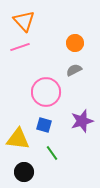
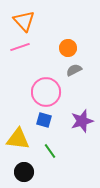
orange circle: moved 7 px left, 5 px down
blue square: moved 5 px up
green line: moved 2 px left, 2 px up
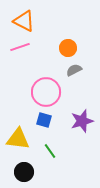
orange triangle: rotated 20 degrees counterclockwise
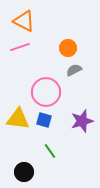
yellow triangle: moved 20 px up
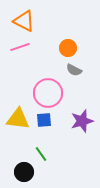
gray semicircle: rotated 126 degrees counterclockwise
pink circle: moved 2 px right, 1 px down
blue square: rotated 21 degrees counterclockwise
green line: moved 9 px left, 3 px down
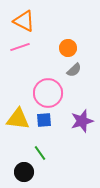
gray semicircle: rotated 70 degrees counterclockwise
green line: moved 1 px left, 1 px up
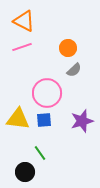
pink line: moved 2 px right
pink circle: moved 1 px left
black circle: moved 1 px right
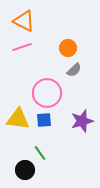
black circle: moved 2 px up
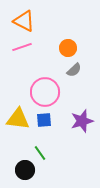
pink circle: moved 2 px left, 1 px up
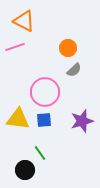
pink line: moved 7 px left
